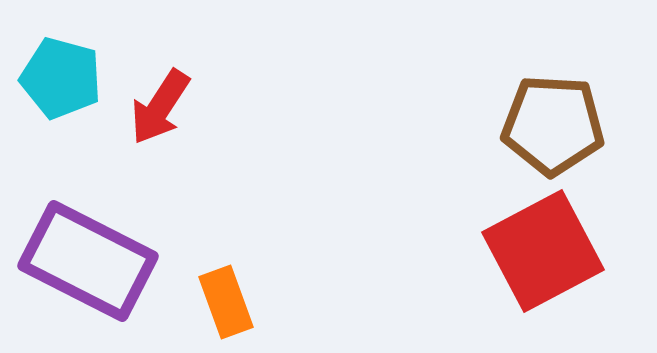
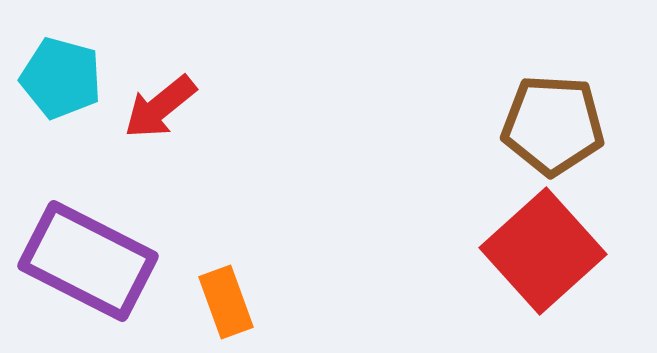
red arrow: rotated 18 degrees clockwise
red square: rotated 14 degrees counterclockwise
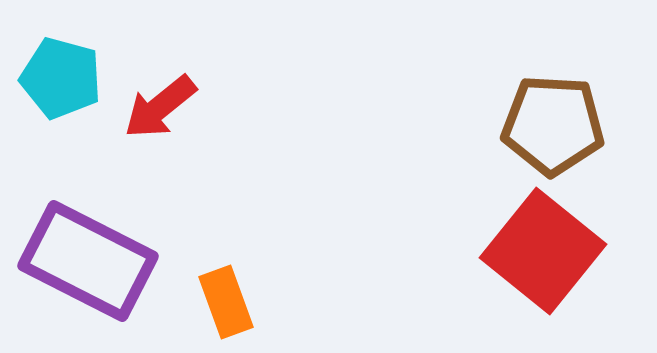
red square: rotated 9 degrees counterclockwise
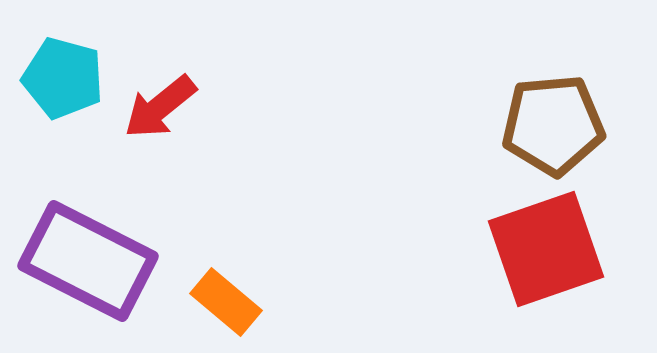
cyan pentagon: moved 2 px right
brown pentagon: rotated 8 degrees counterclockwise
red square: moved 3 px right, 2 px up; rotated 32 degrees clockwise
orange rectangle: rotated 30 degrees counterclockwise
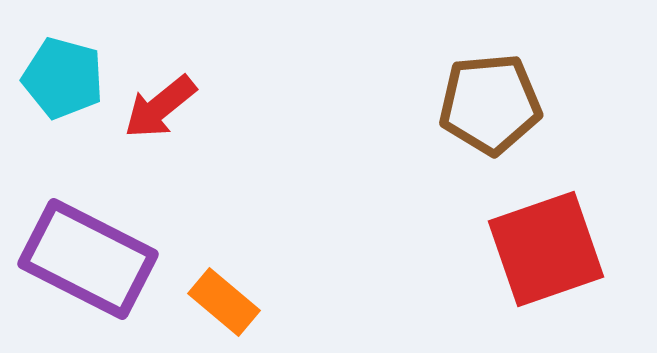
brown pentagon: moved 63 px left, 21 px up
purple rectangle: moved 2 px up
orange rectangle: moved 2 px left
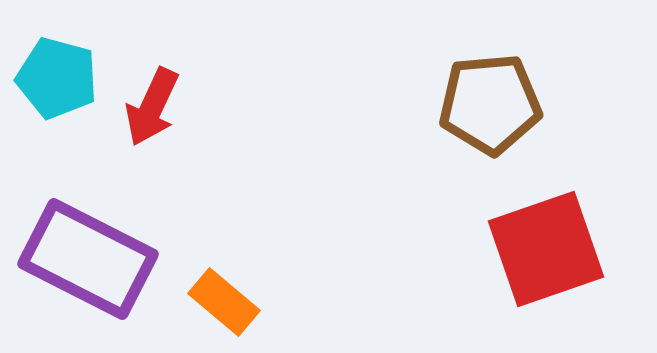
cyan pentagon: moved 6 px left
red arrow: moved 8 px left; rotated 26 degrees counterclockwise
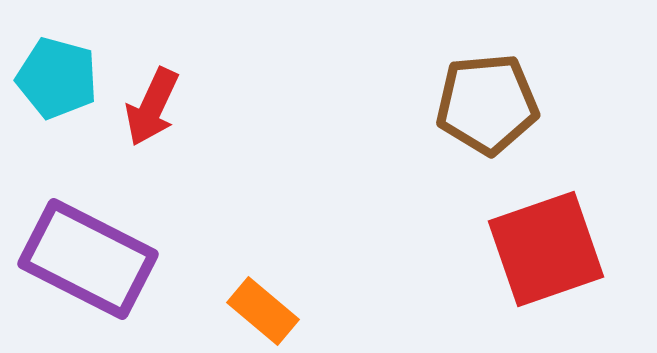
brown pentagon: moved 3 px left
orange rectangle: moved 39 px right, 9 px down
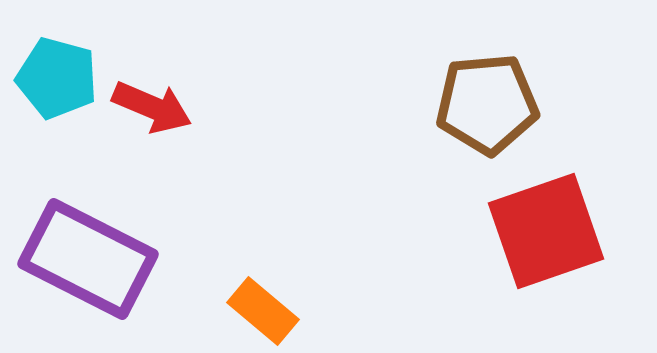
red arrow: rotated 92 degrees counterclockwise
red square: moved 18 px up
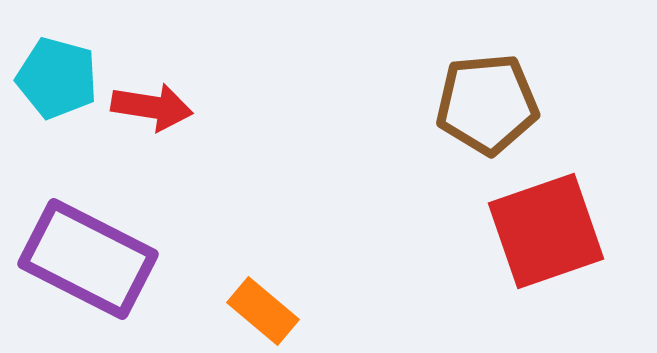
red arrow: rotated 14 degrees counterclockwise
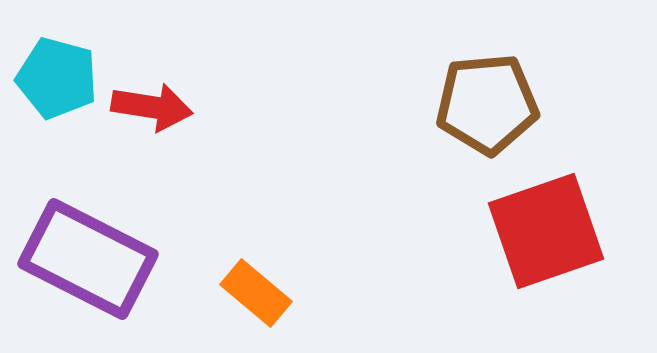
orange rectangle: moved 7 px left, 18 px up
